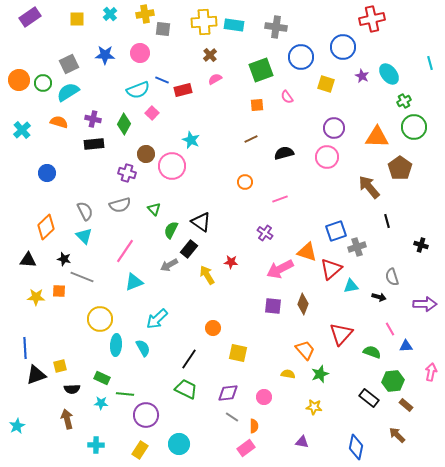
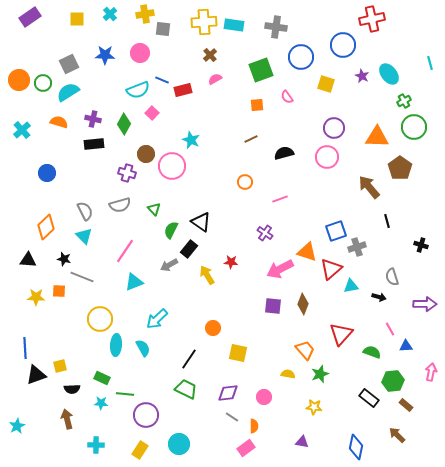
blue circle at (343, 47): moved 2 px up
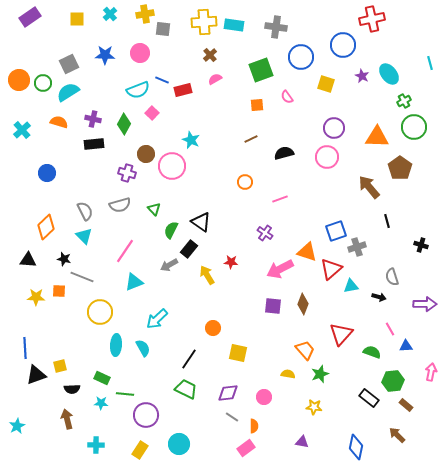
yellow circle at (100, 319): moved 7 px up
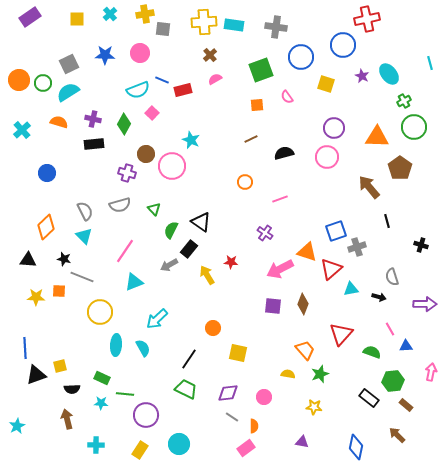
red cross at (372, 19): moved 5 px left
cyan triangle at (351, 286): moved 3 px down
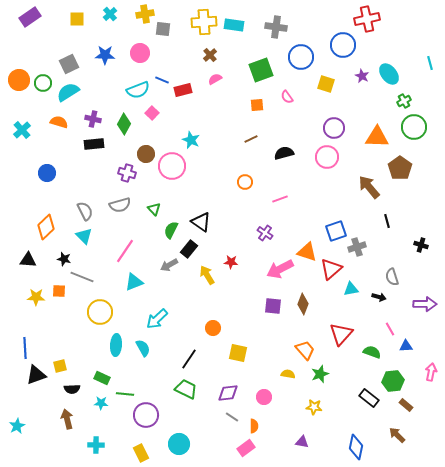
yellow rectangle at (140, 450): moved 1 px right, 3 px down; rotated 60 degrees counterclockwise
